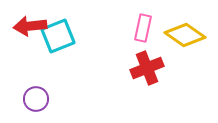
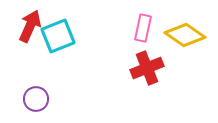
red arrow: rotated 120 degrees clockwise
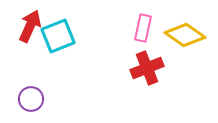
purple circle: moved 5 px left
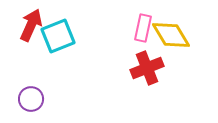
red arrow: moved 1 px right, 1 px up
yellow diamond: moved 14 px left; rotated 24 degrees clockwise
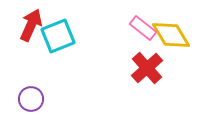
pink rectangle: rotated 64 degrees counterclockwise
red cross: rotated 20 degrees counterclockwise
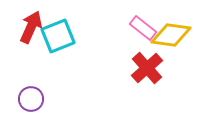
red arrow: moved 2 px down
yellow diamond: rotated 51 degrees counterclockwise
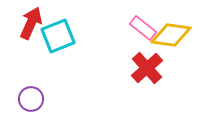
red arrow: moved 4 px up
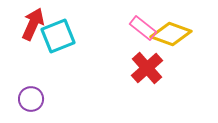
red arrow: moved 2 px right, 1 px down
yellow diamond: moved 1 px up; rotated 12 degrees clockwise
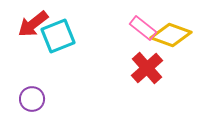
red arrow: rotated 152 degrees counterclockwise
yellow diamond: moved 1 px down
purple circle: moved 1 px right
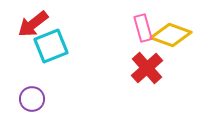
pink rectangle: rotated 36 degrees clockwise
cyan square: moved 7 px left, 10 px down
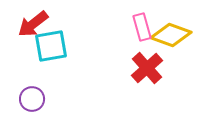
pink rectangle: moved 1 px left, 1 px up
cyan square: rotated 12 degrees clockwise
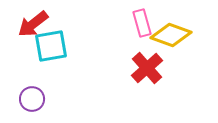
pink rectangle: moved 4 px up
